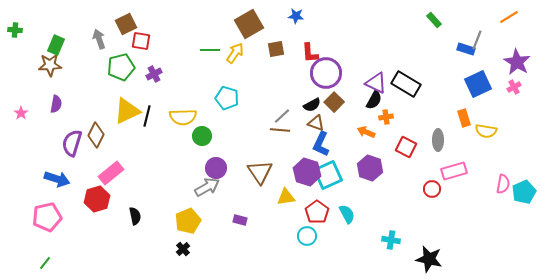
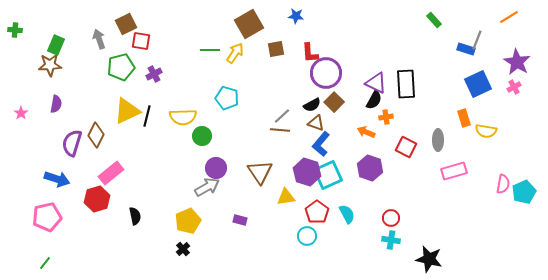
black rectangle at (406, 84): rotated 56 degrees clockwise
blue L-shape at (321, 144): rotated 15 degrees clockwise
red circle at (432, 189): moved 41 px left, 29 px down
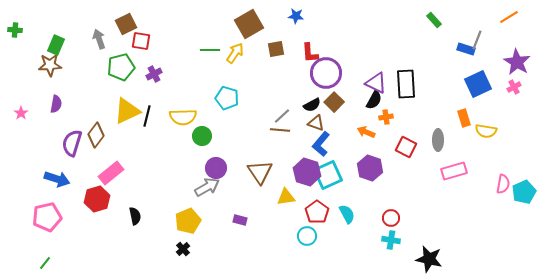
brown diamond at (96, 135): rotated 10 degrees clockwise
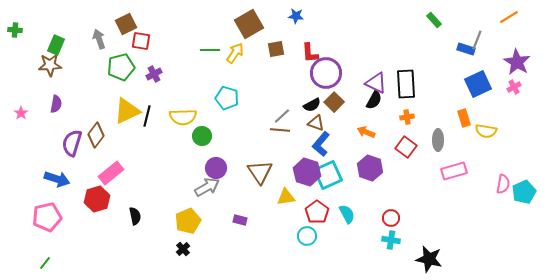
orange cross at (386, 117): moved 21 px right
red square at (406, 147): rotated 10 degrees clockwise
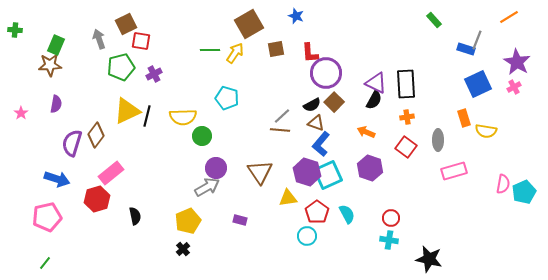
blue star at (296, 16): rotated 14 degrees clockwise
yellow triangle at (286, 197): moved 2 px right, 1 px down
cyan cross at (391, 240): moved 2 px left
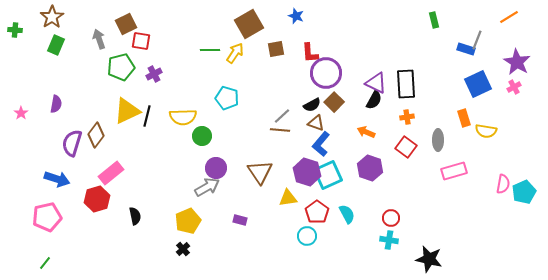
green rectangle at (434, 20): rotated 28 degrees clockwise
brown star at (50, 65): moved 2 px right, 48 px up; rotated 30 degrees counterclockwise
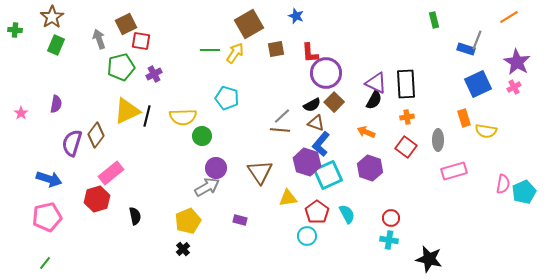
purple hexagon at (307, 172): moved 10 px up
blue arrow at (57, 179): moved 8 px left
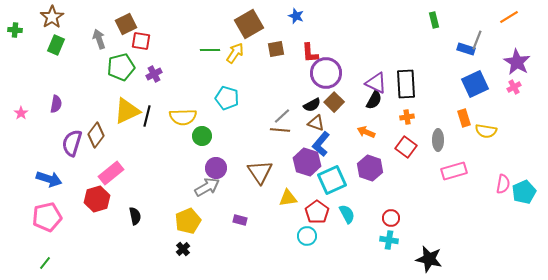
blue square at (478, 84): moved 3 px left
cyan square at (328, 175): moved 4 px right, 5 px down
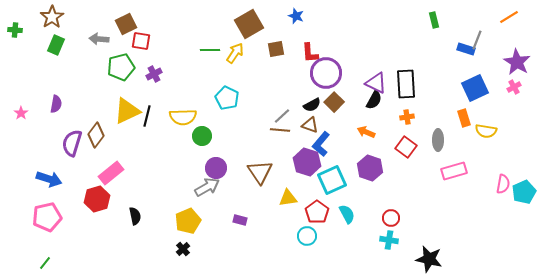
gray arrow at (99, 39): rotated 66 degrees counterclockwise
blue square at (475, 84): moved 4 px down
cyan pentagon at (227, 98): rotated 10 degrees clockwise
brown triangle at (316, 123): moved 6 px left, 2 px down
